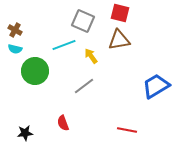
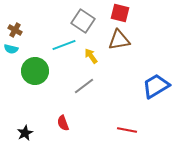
gray square: rotated 10 degrees clockwise
cyan semicircle: moved 4 px left
black star: rotated 21 degrees counterclockwise
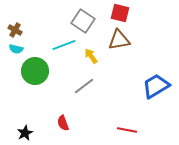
cyan semicircle: moved 5 px right
